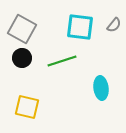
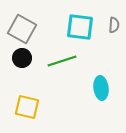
gray semicircle: rotated 35 degrees counterclockwise
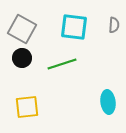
cyan square: moved 6 px left
green line: moved 3 px down
cyan ellipse: moved 7 px right, 14 px down
yellow square: rotated 20 degrees counterclockwise
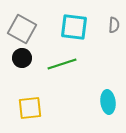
yellow square: moved 3 px right, 1 px down
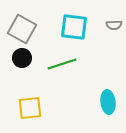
gray semicircle: rotated 84 degrees clockwise
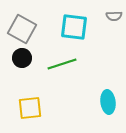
gray semicircle: moved 9 px up
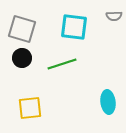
gray square: rotated 12 degrees counterclockwise
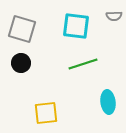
cyan square: moved 2 px right, 1 px up
black circle: moved 1 px left, 5 px down
green line: moved 21 px right
yellow square: moved 16 px right, 5 px down
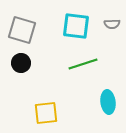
gray semicircle: moved 2 px left, 8 px down
gray square: moved 1 px down
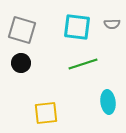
cyan square: moved 1 px right, 1 px down
